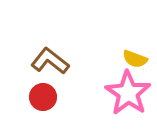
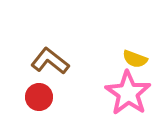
red circle: moved 4 px left
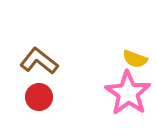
brown L-shape: moved 11 px left
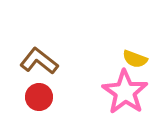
pink star: moved 3 px left, 1 px up
